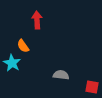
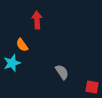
orange semicircle: moved 1 px left, 1 px up
cyan star: rotated 24 degrees clockwise
gray semicircle: moved 1 px right, 3 px up; rotated 49 degrees clockwise
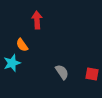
red square: moved 13 px up
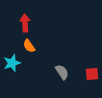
red arrow: moved 12 px left, 3 px down
orange semicircle: moved 7 px right, 1 px down
red square: rotated 16 degrees counterclockwise
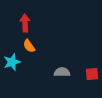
cyan star: moved 1 px up
gray semicircle: rotated 56 degrees counterclockwise
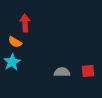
orange semicircle: moved 14 px left, 4 px up; rotated 24 degrees counterclockwise
cyan star: rotated 12 degrees counterclockwise
red square: moved 4 px left, 3 px up
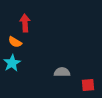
cyan star: moved 1 px down
red square: moved 14 px down
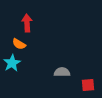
red arrow: moved 2 px right
orange semicircle: moved 4 px right, 2 px down
